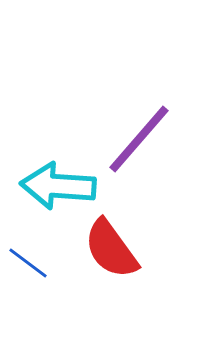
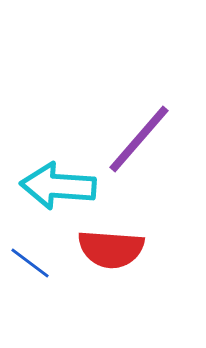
red semicircle: rotated 50 degrees counterclockwise
blue line: moved 2 px right
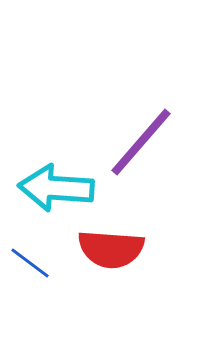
purple line: moved 2 px right, 3 px down
cyan arrow: moved 2 px left, 2 px down
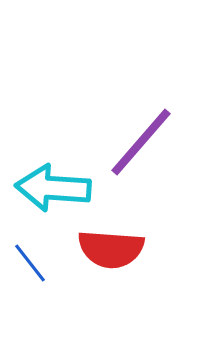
cyan arrow: moved 3 px left
blue line: rotated 15 degrees clockwise
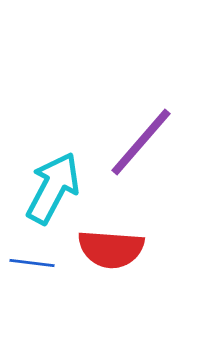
cyan arrow: rotated 114 degrees clockwise
blue line: moved 2 px right; rotated 45 degrees counterclockwise
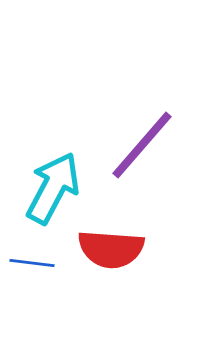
purple line: moved 1 px right, 3 px down
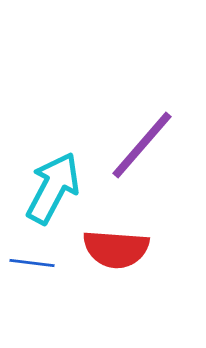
red semicircle: moved 5 px right
